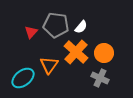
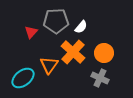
gray pentagon: moved 4 px up; rotated 10 degrees counterclockwise
orange cross: moved 3 px left
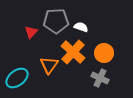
white semicircle: rotated 112 degrees counterclockwise
cyan ellipse: moved 6 px left
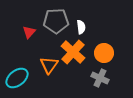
white semicircle: rotated 64 degrees clockwise
red triangle: moved 2 px left
